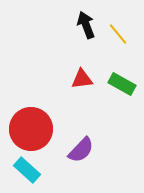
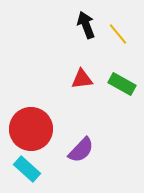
cyan rectangle: moved 1 px up
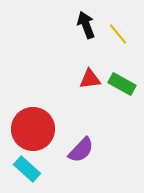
red triangle: moved 8 px right
red circle: moved 2 px right
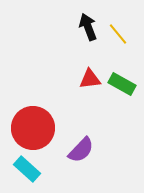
black arrow: moved 2 px right, 2 px down
red circle: moved 1 px up
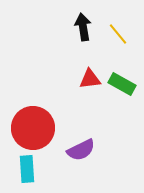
black arrow: moved 5 px left; rotated 12 degrees clockwise
purple semicircle: rotated 20 degrees clockwise
cyan rectangle: rotated 44 degrees clockwise
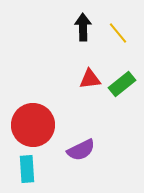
black arrow: rotated 8 degrees clockwise
yellow line: moved 1 px up
green rectangle: rotated 68 degrees counterclockwise
red circle: moved 3 px up
